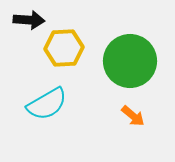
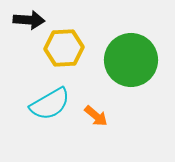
green circle: moved 1 px right, 1 px up
cyan semicircle: moved 3 px right
orange arrow: moved 37 px left
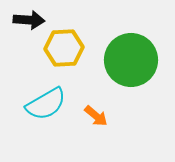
cyan semicircle: moved 4 px left
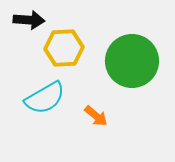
green circle: moved 1 px right, 1 px down
cyan semicircle: moved 1 px left, 6 px up
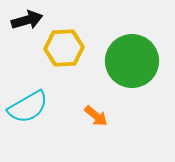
black arrow: moved 2 px left; rotated 20 degrees counterclockwise
cyan semicircle: moved 17 px left, 9 px down
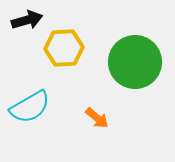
green circle: moved 3 px right, 1 px down
cyan semicircle: moved 2 px right
orange arrow: moved 1 px right, 2 px down
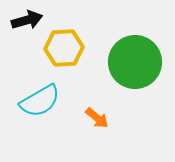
cyan semicircle: moved 10 px right, 6 px up
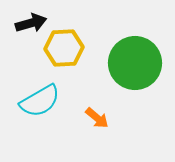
black arrow: moved 4 px right, 3 px down
green circle: moved 1 px down
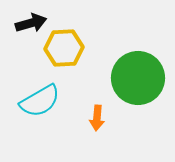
green circle: moved 3 px right, 15 px down
orange arrow: rotated 55 degrees clockwise
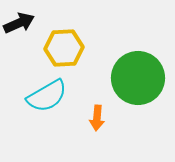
black arrow: moved 12 px left; rotated 8 degrees counterclockwise
cyan semicircle: moved 7 px right, 5 px up
